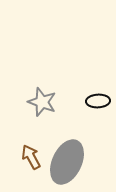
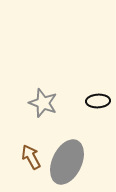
gray star: moved 1 px right, 1 px down
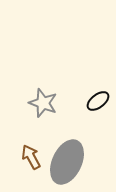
black ellipse: rotated 35 degrees counterclockwise
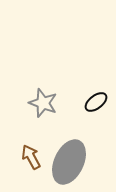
black ellipse: moved 2 px left, 1 px down
gray ellipse: moved 2 px right
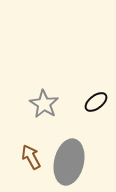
gray star: moved 1 px right, 1 px down; rotated 12 degrees clockwise
gray ellipse: rotated 12 degrees counterclockwise
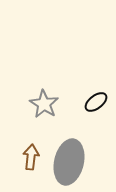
brown arrow: rotated 35 degrees clockwise
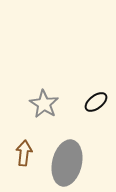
brown arrow: moved 7 px left, 4 px up
gray ellipse: moved 2 px left, 1 px down
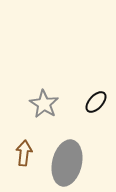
black ellipse: rotated 10 degrees counterclockwise
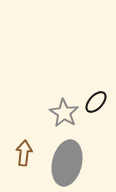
gray star: moved 20 px right, 9 px down
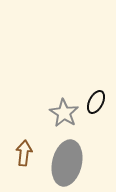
black ellipse: rotated 15 degrees counterclockwise
